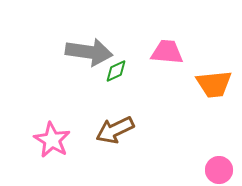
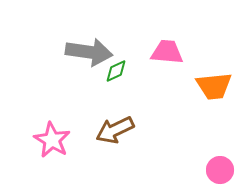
orange trapezoid: moved 2 px down
pink circle: moved 1 px right
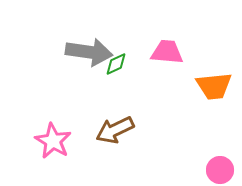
green diamond: moved 7 px up
pink star: moved 1 px right, 1 px down
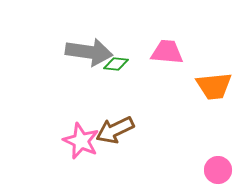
green diamond: rotated 30 degrees clockwise
pink star: moved 28 px right; rotated 6 degrees counterclockwise
pink circle: moved 2 px left
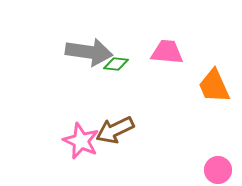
orange trapezoid: rotated 72 degrees clockwise
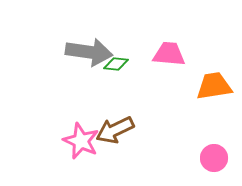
pink trapezoid: moved 2 px right, 2 px down
orange trapezoid: rotated 105 degrees clockwise
pink circle: moved 4 px left, 12 px up
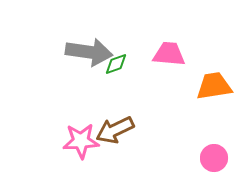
green diamond: rotated 25 degrees counterclockwise
pink star: rotated 27 degrees counterclockwise
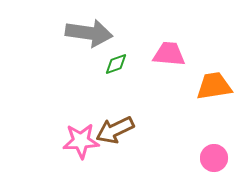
gray arrow: moved 19 px up
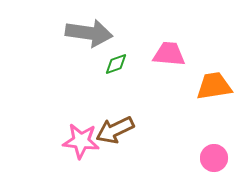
pink star: rotated 9 degrees clockwise
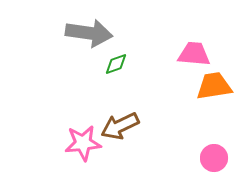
pink trapezoid: moved 25 px right
brown arrow: moved 5 px right, 4 px up
pink star: moved 2 px right, 2 px down; rotated 12 degrees counterclockwise
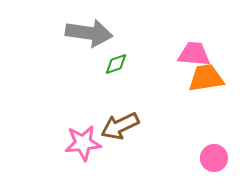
orange trapezoid: moved 8 px left, 8 px up
